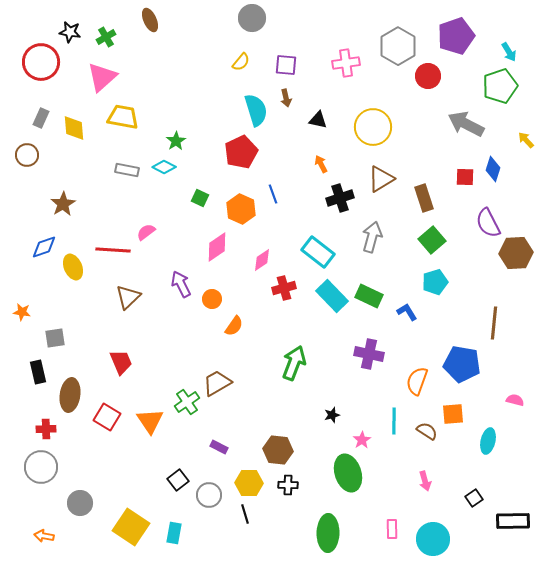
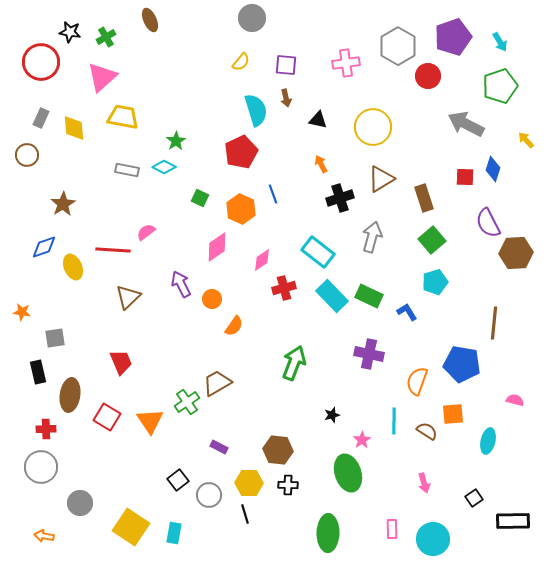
purple pentagon at (456, 36): moved 3 px left, 1 px down
cyan arrow at (509, 52): moved 9 px left, 10 px up
pink arrow at (425, 481): moved 1 px left, 2 px down
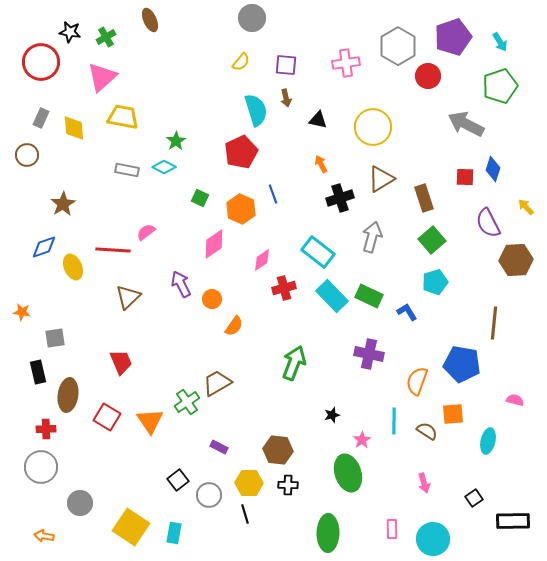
yellow arrow at (526, 140): moved 67 px down
pink diamond at (217, 247): moved 3 px left, 3 px up
brown hexagon at (516, 253): moved 7 px down
brown ellipse at (70, 395): moved 2 px left
